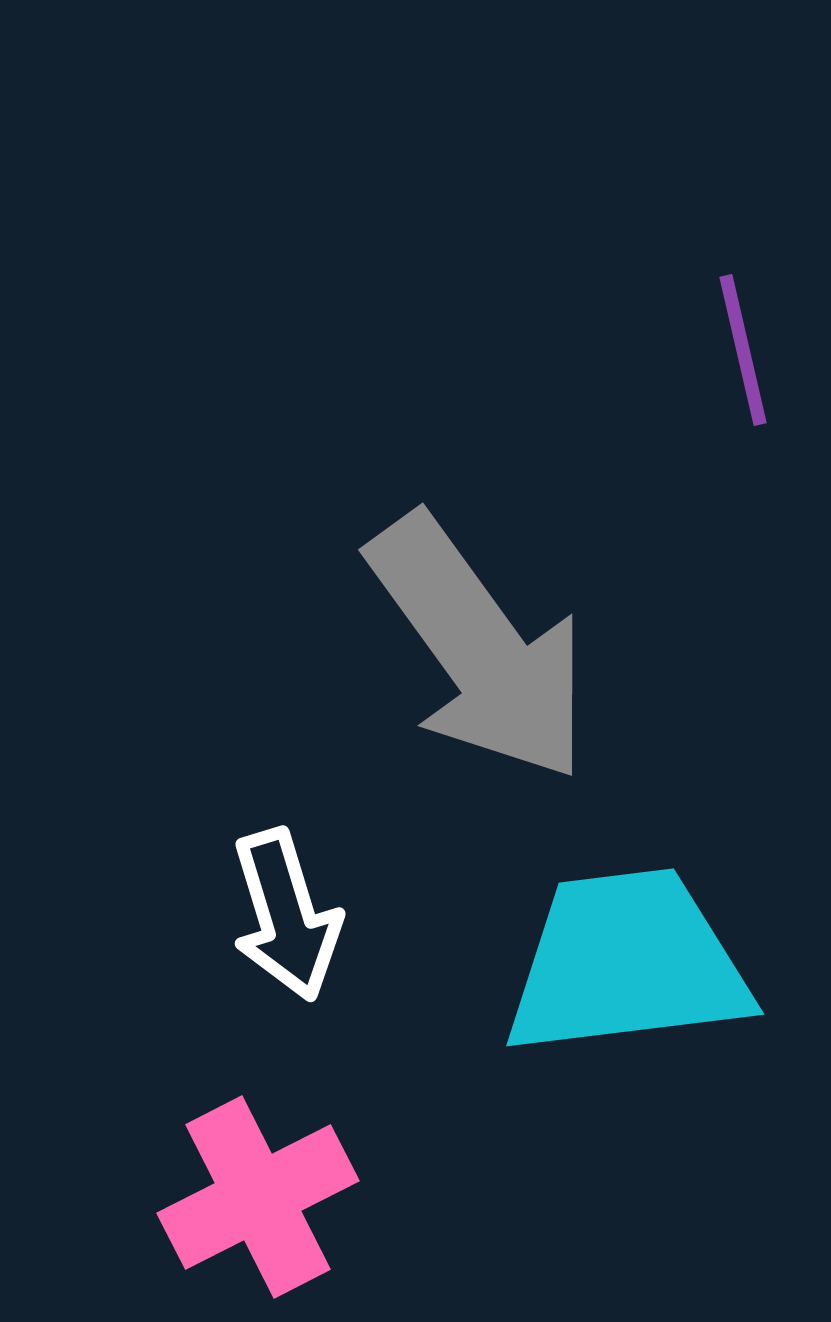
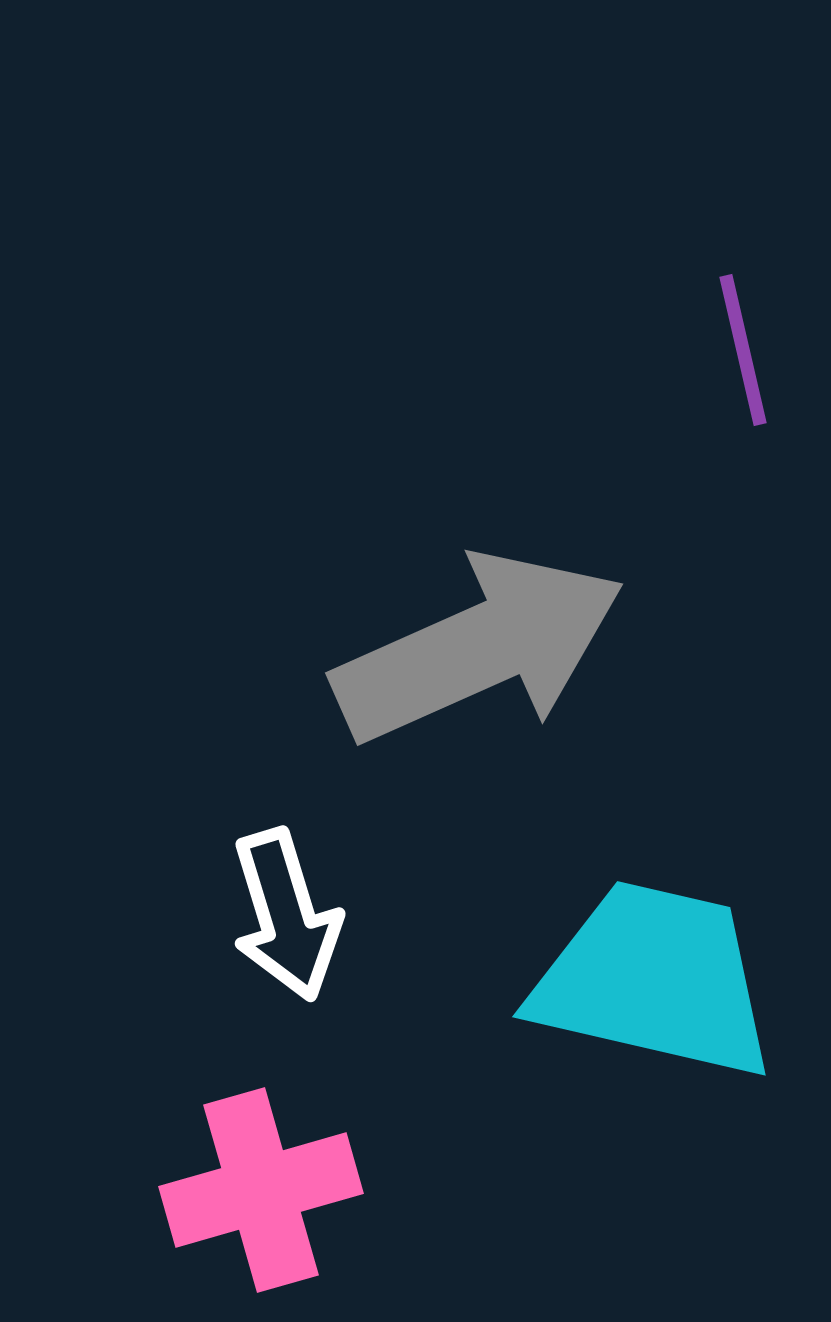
gray arrow: rotated 78 degrees counterclockwise
cyan trapezoid: moved 27 px right, 17 px down; rotated 20 degrees clockwise
pink cross: moved 3 px right, 7 px up; rotated 11 degrees clockwise
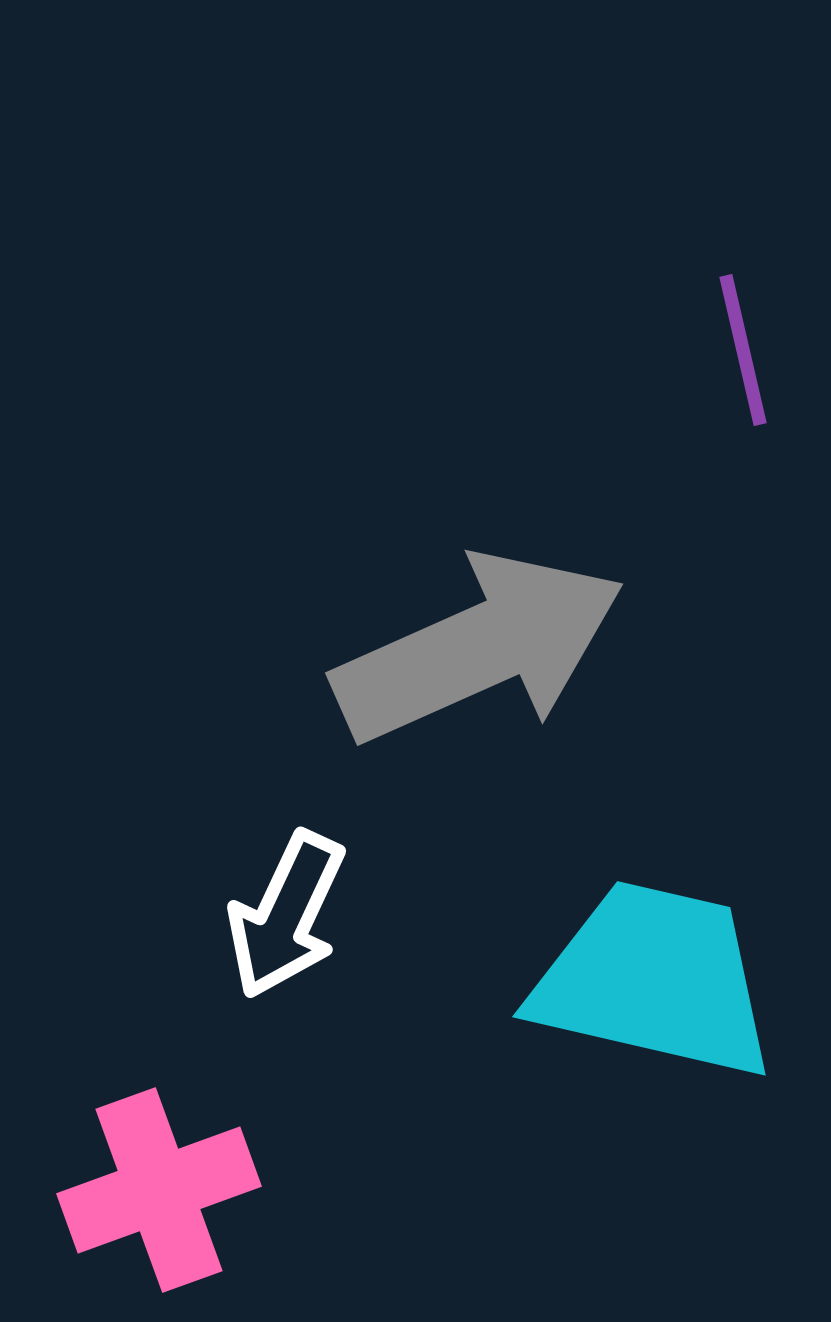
white arrow: rotated 42 degrees clockwise
pink cross: moved 102 px left; rotated 4 degrees counterclockwise
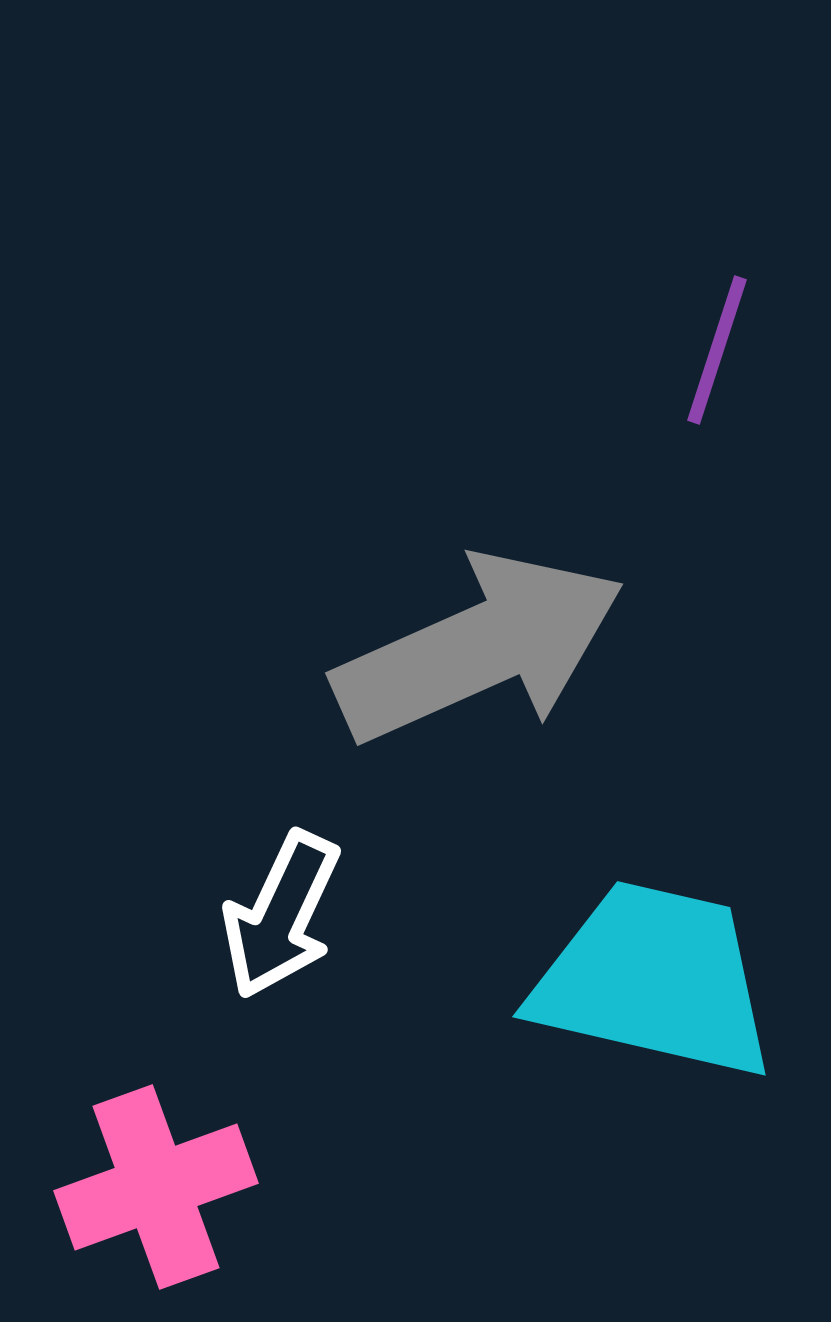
purple line: moved 26 px left; rotated 31 degrees clockwise
white arrow: moved 5 px left
pink cross: moved 3 px left, 3 px up
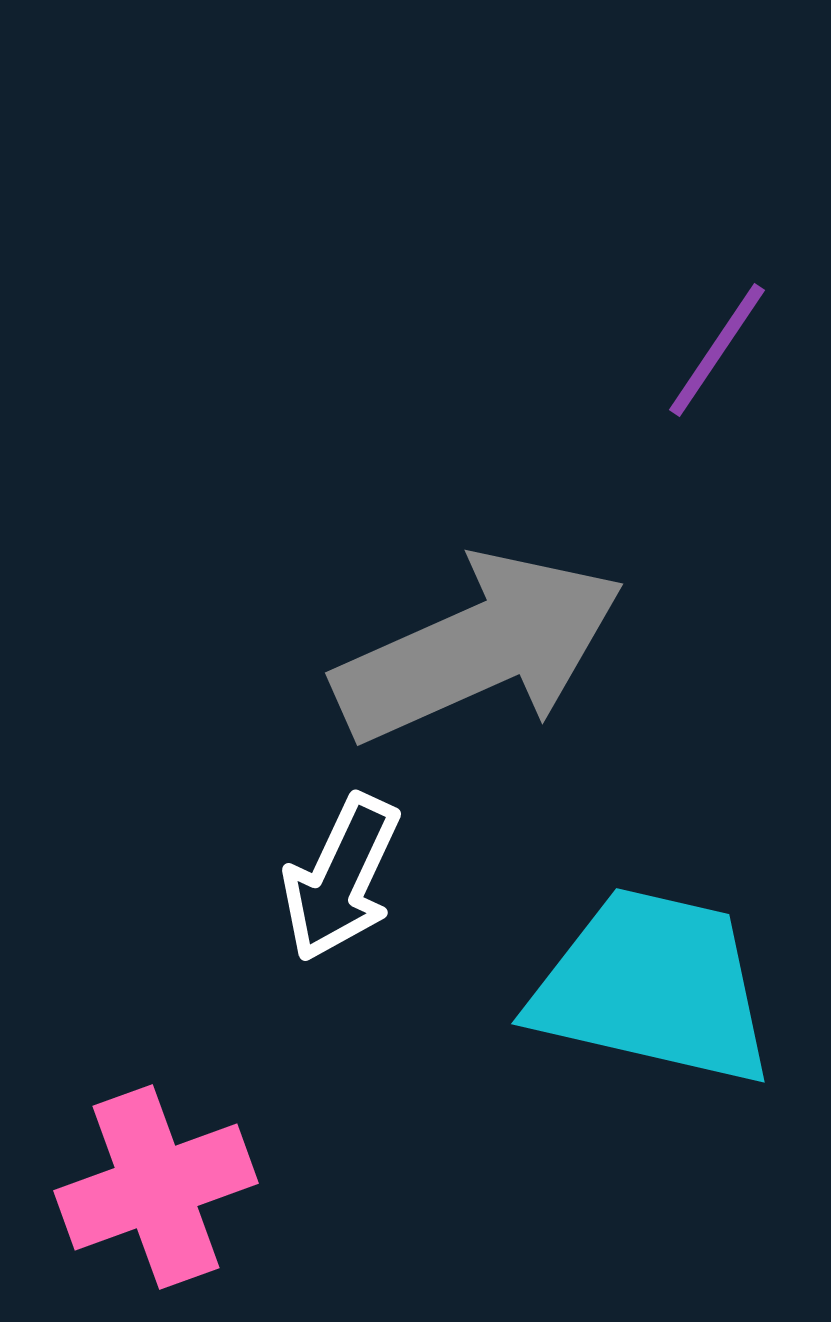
purple line: rotated 16 degrees clockwise
white arrow: moved 60 px right, 37 px up
cyan trapezoid: moved 1 px left, 7 px down
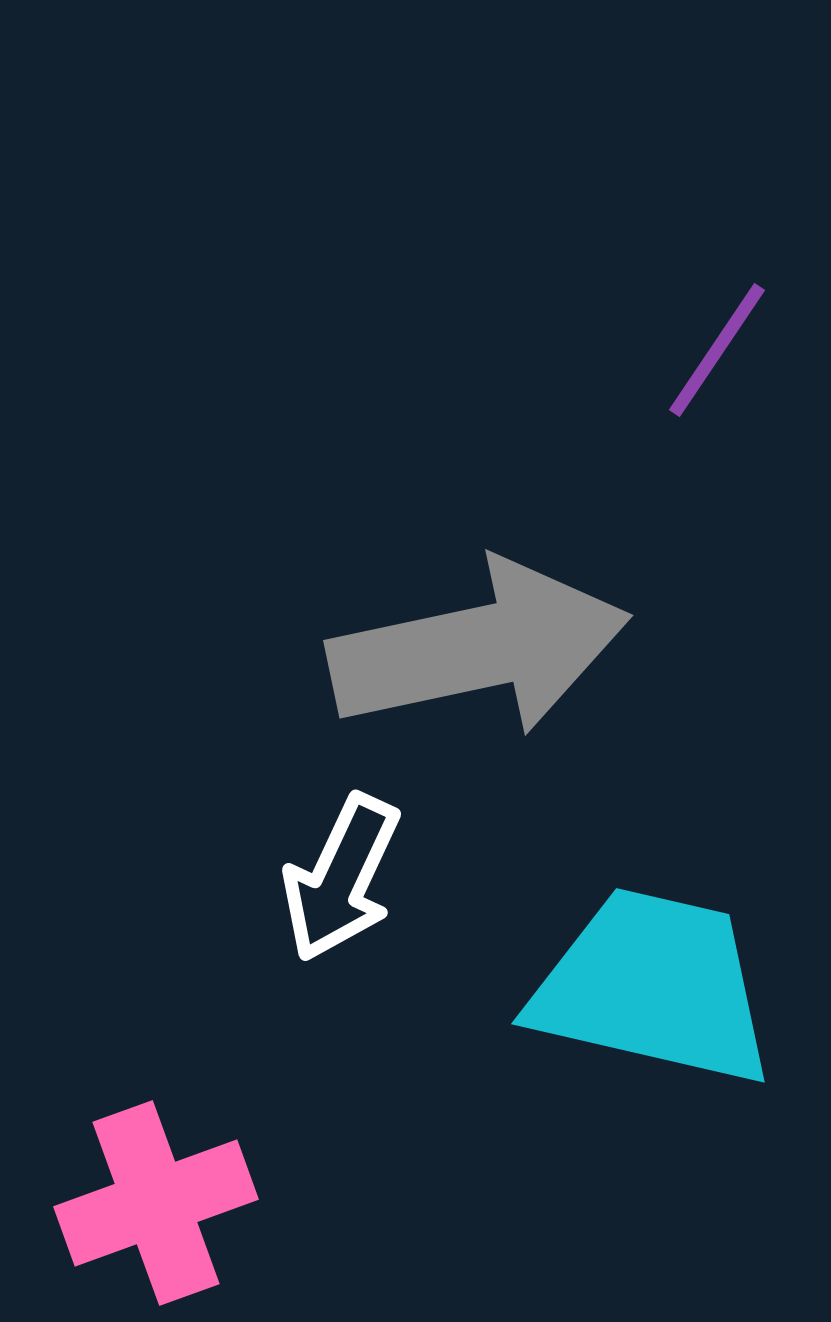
gray arrow: rotated 12 degrees clockwise
pink cross: moved 16 px down
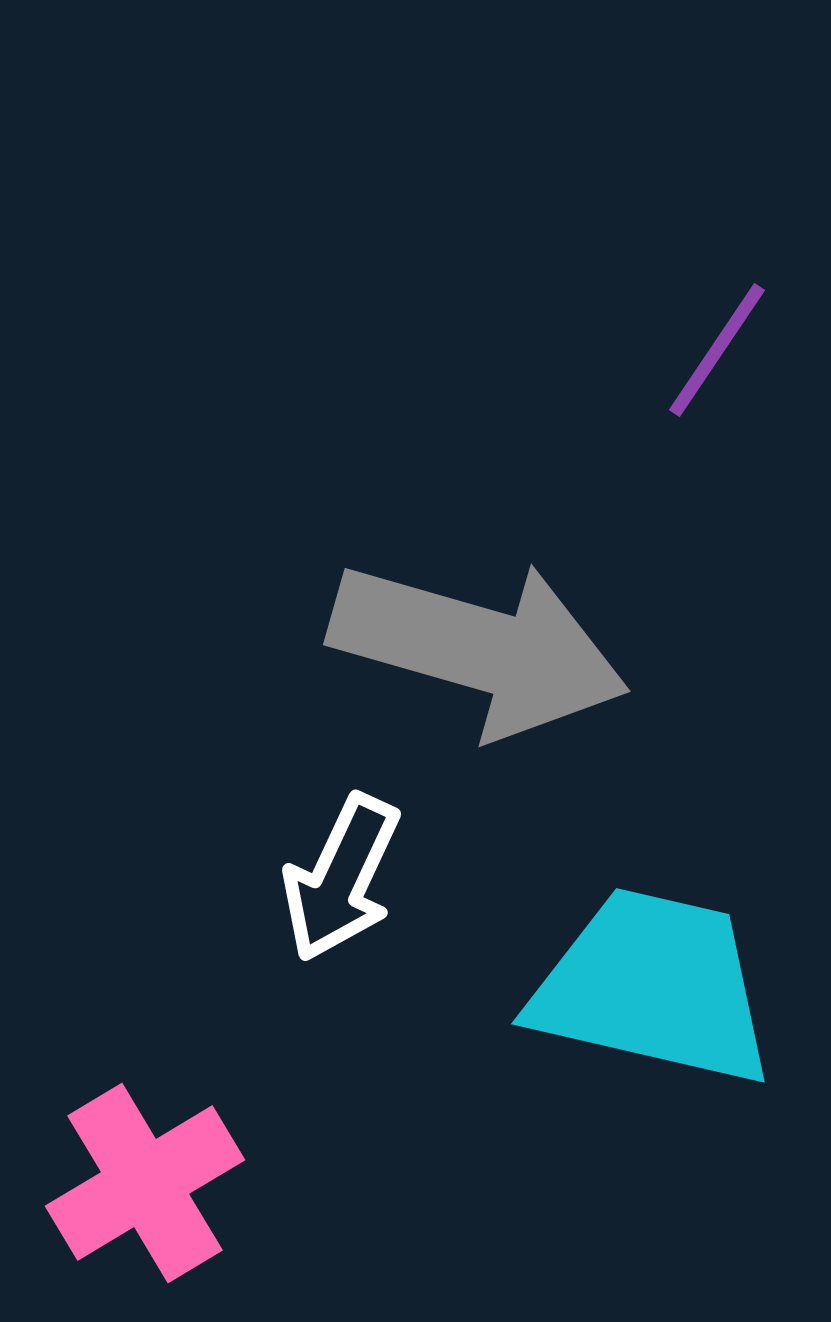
gray arrow: rotated 28 degrees clockwise
pink cross: moved 11 px left, 20 px up; rotated 11 degrees counterclockwise
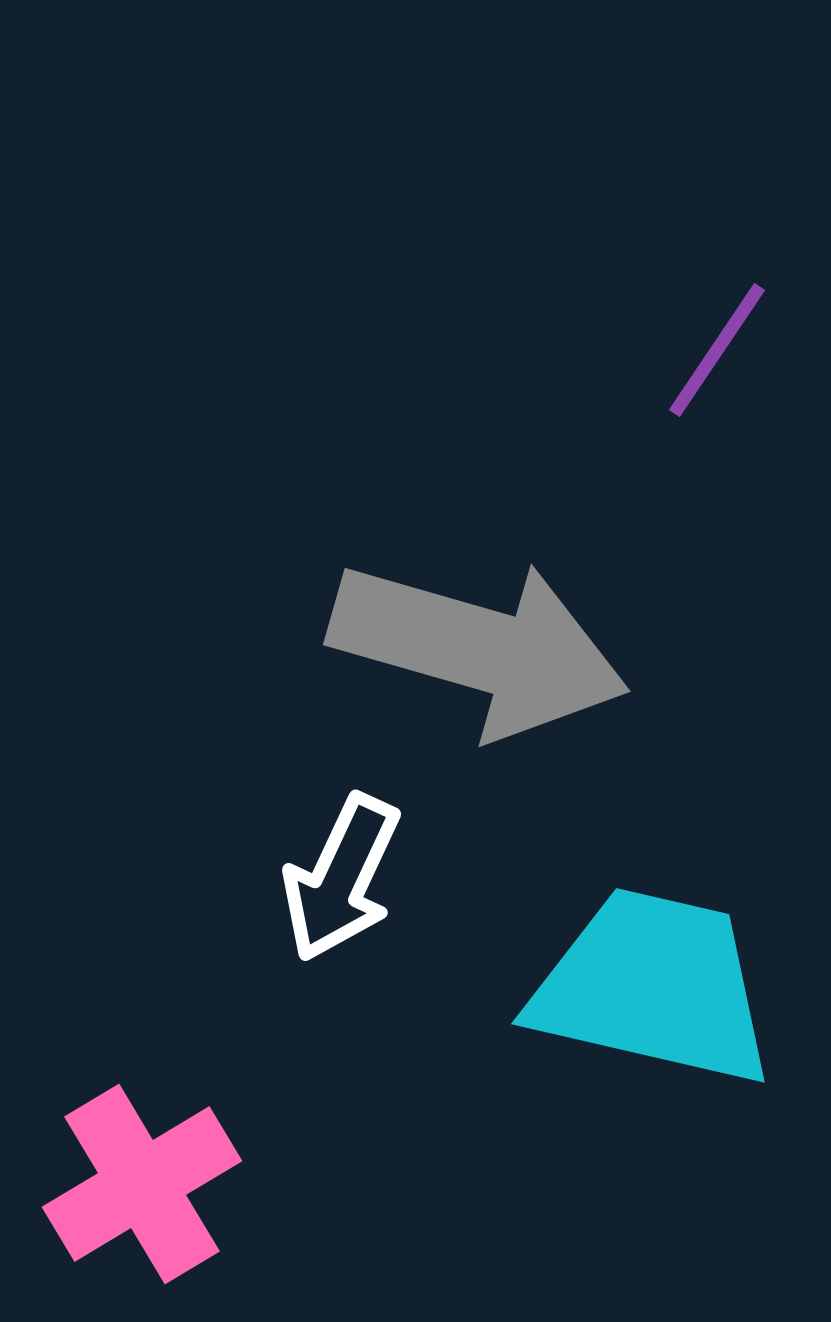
pink cross: moved 3 px left, 1 px down
